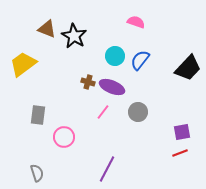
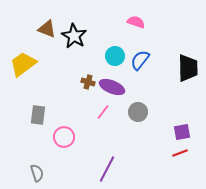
black trapezoid: rotated 44 degrees counterclockwise
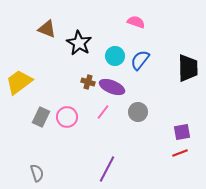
black star: moved 5 px right, 7 px down
yellow trapezoid: moved 4 px left, 18 px down
gray rectangle: moved 3 px right, 2 px down; rotated 18 degrees clockwise
pink circle: moved 3 px right, 20 px up
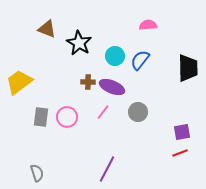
pink semicircle: moved 12 px right, 3 px down; rotated 24 degrees counterclockwise
brown cross: rotated 16 degrees counterclockwise
gray rectangle: rotated 18 degrees counterclockwise
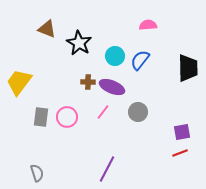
yellow trapezoid: rotated 16 degrees counterclockwise
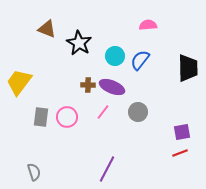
brown cross: moved 3 px down
gray semicircle: moved 3 px left, 1 px up
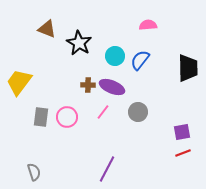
red line: moved 3 px right
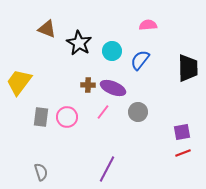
cyan circle: moved 3 px left, 5 px up
purple ellipse: moved 1 px right, 1 px down
gray semicircle: moved 7 px right
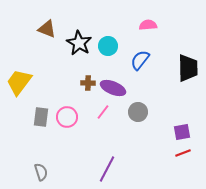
cyan circle: moved 4 px left, 5 px up
brown cross: moved 2 px up
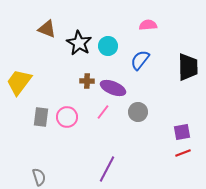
black trapezoid: moved 1 px up
brown cross: moved 1 px left, 2 px up
gray semicircle: moved 2 px left, 5 px down
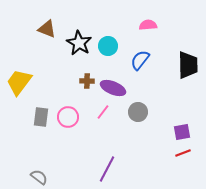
black trapezoid: moved 2 px up
pink circle: moved 1 px right
gray semicircle: rotated 36 degrees counterclockwise
